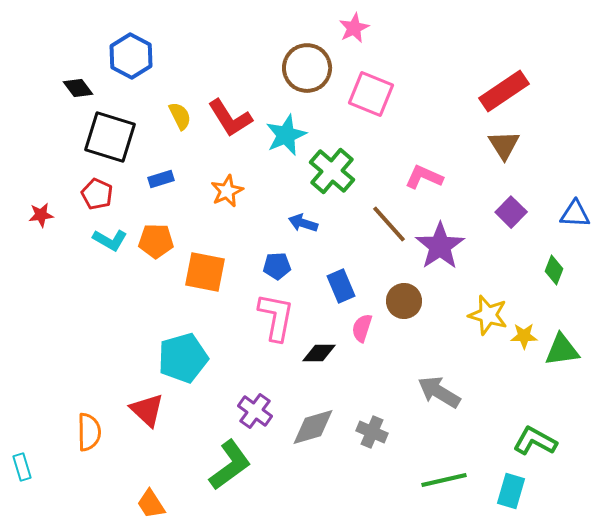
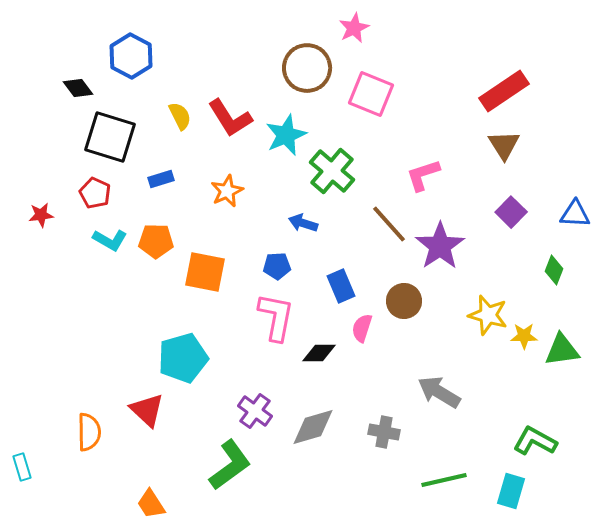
pink L-shape at (424, 177): moved 1 px left, 2 px up; rotated 42 degrees counterclockwise
red pentagon at (97, 194): moved 2 px left, 1 px up
gray cross at (372, 432): moved 12 px right; rotated 12 degrees counterclockwise
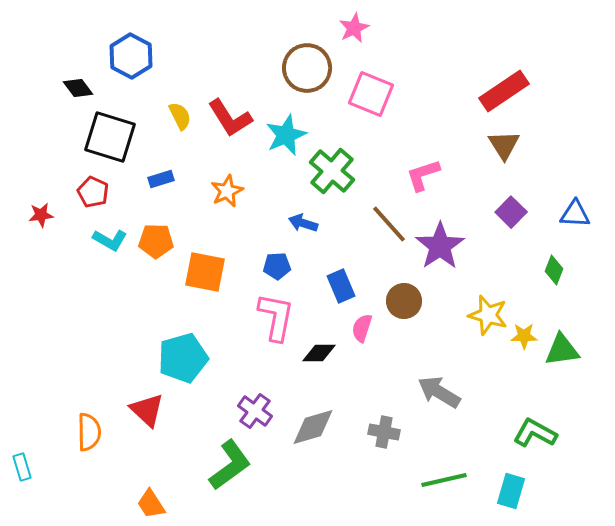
red pentagon at (95, 193): moved 2 px left, 1 px up
green L-shape at (535, 441): moved 8 px up
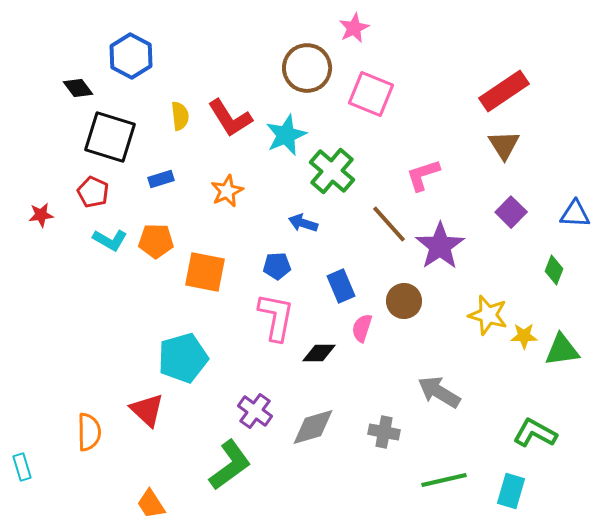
yellow semicircle at (180, 116): rotated 20 degrees clockwise
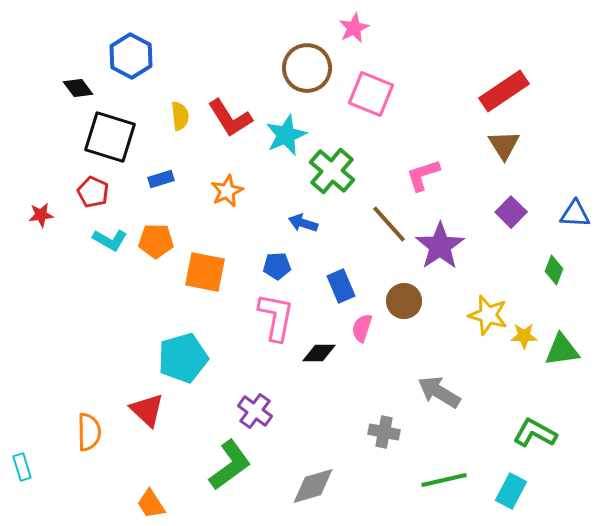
gray diamond at (313, 427): moved 59 px down
cyan rectangle at (511, 491): rotated 12 degrees clockwise
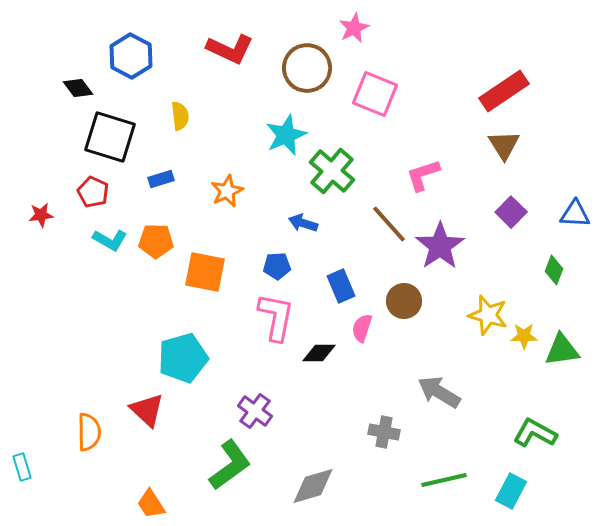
pink square at (371, 94): moved 4 px right
red L-shape at (230, 118): moved 69 px up; rotated 33 degrees counterclockwise
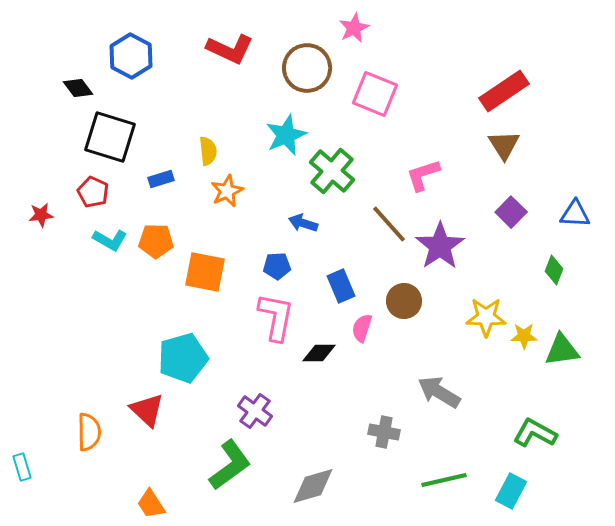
yellow semicircle at (180, 116): moved 28 px right, 35 px down
yellow star at (488, 315): moved 2 px left, 2 px down; rotated 15 degrees counterclockwise
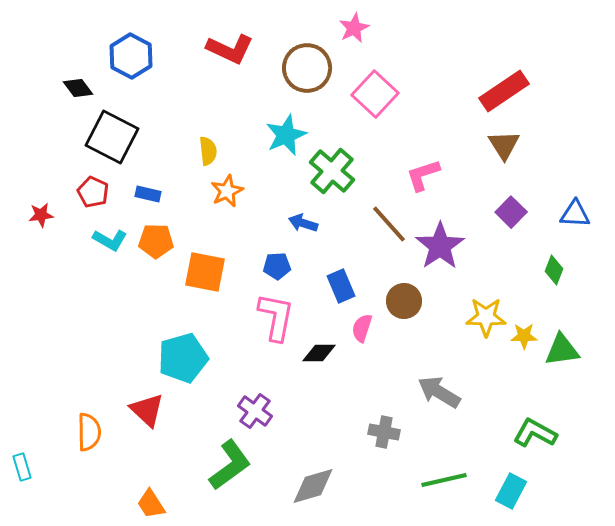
pink square at (375, 94): rotated 21 degrees clockwise
black square at (110, 137): moved 2 px right; rotated 10 degrees clockwise
blue rectangle at (161, 179): moved 13 px left, 15 px down; rotated 30 degrees clockwise
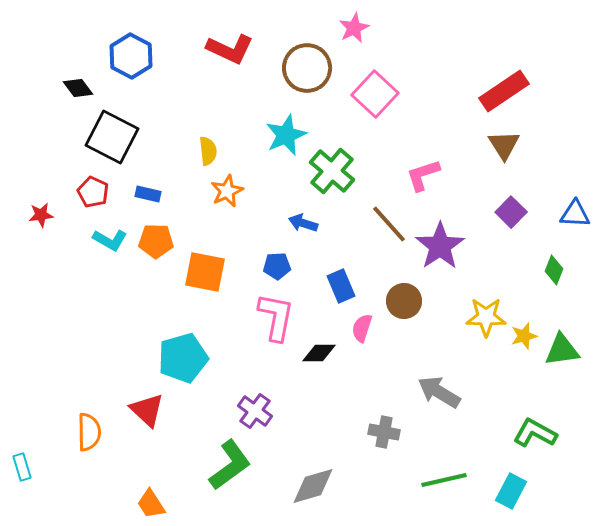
yellow star at (524, 336): rotated 16 degrees counterclockwise
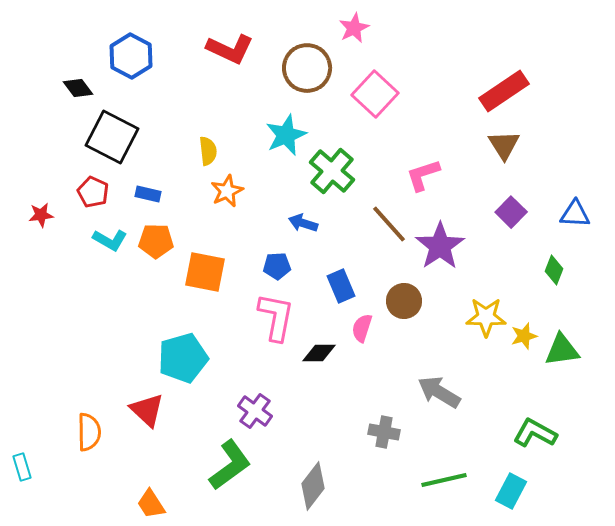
gray diamond at (313, 486): rotated 36 degrees counterclockwise
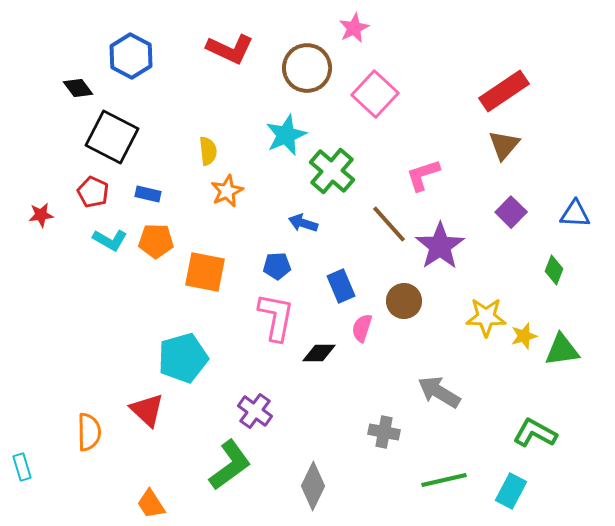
brown triangle at (504, 145): rotated 12 degrees clockwise
gray diamond at (313, 486): rotated 12 degrees counterclockwise
